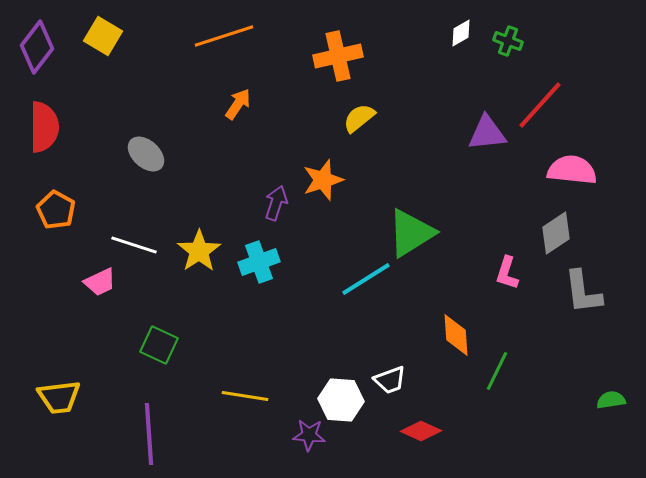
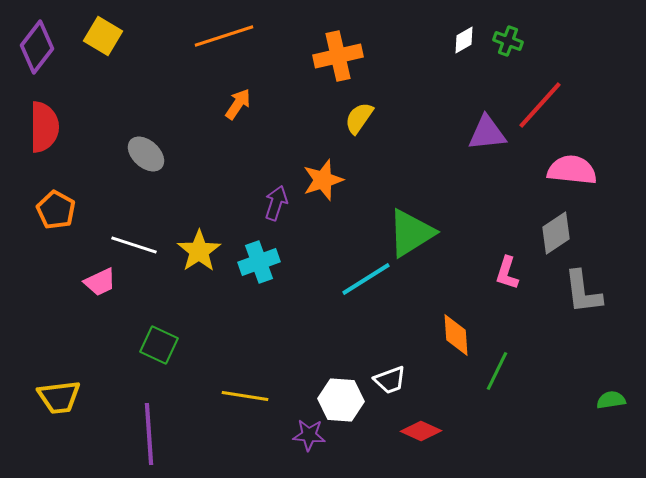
white diamond: moved 3 px right, 7 px down
yellow semicircle: rotated 16 degrees counterclockwise
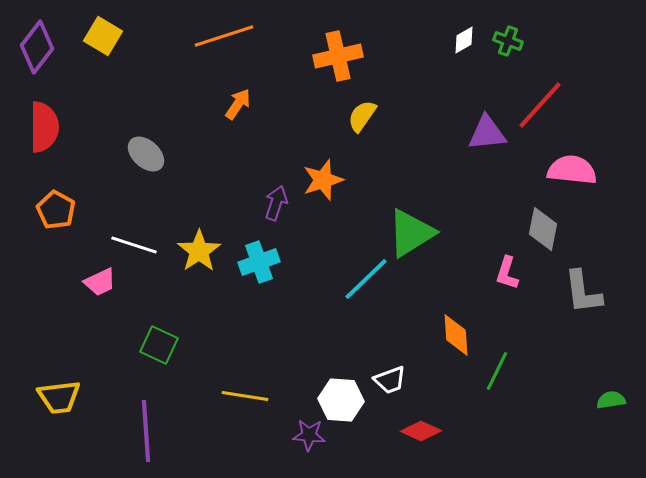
yellow semicircle: moved 3 px right, 2 px up
gray diamond: moved 13 px left, 4 px up; rotated 45 degrees counterclockwise
cyan line: rotated 12 degrees counterclockwise
purple line: moved 3 px left, 3 px up
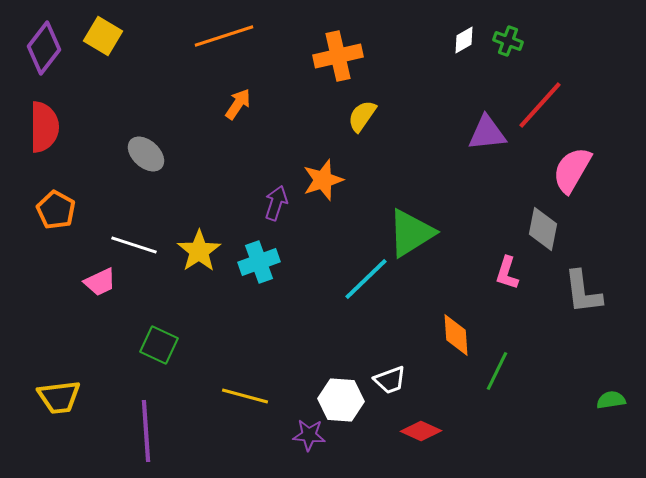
purple diamond: moved 7 px right, 1 px down
pink semicircle: rotated 66 degrees counterclockwise
yellow line: rotated 6 degrees clockwise
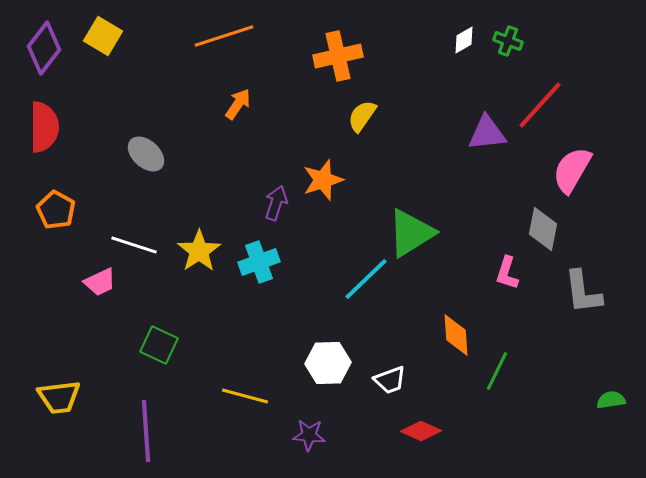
white hexagon: moved 13 px left, 37 px up; rotated 6 degrees counterclockwise
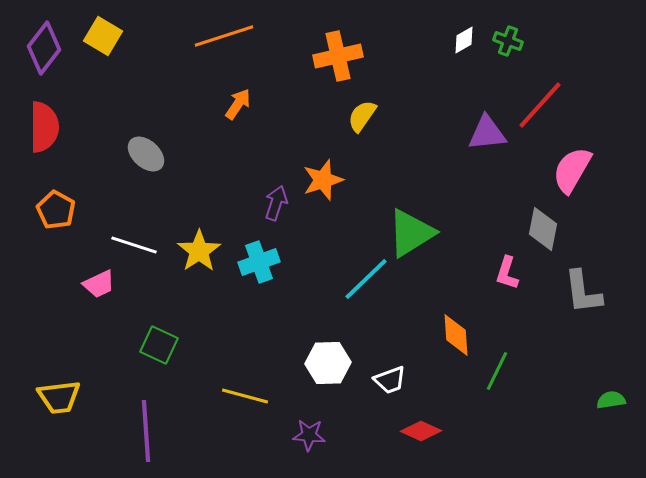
pink trapezoid: moved 1 px left, 2 px down
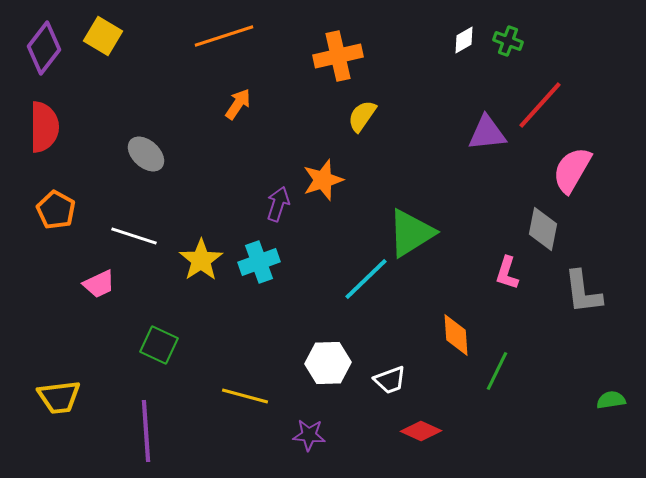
purple arrow: moved 2 px right, 1 px down
white line: moved 9 px up
yellow star: moved 2 px right, 9 px down
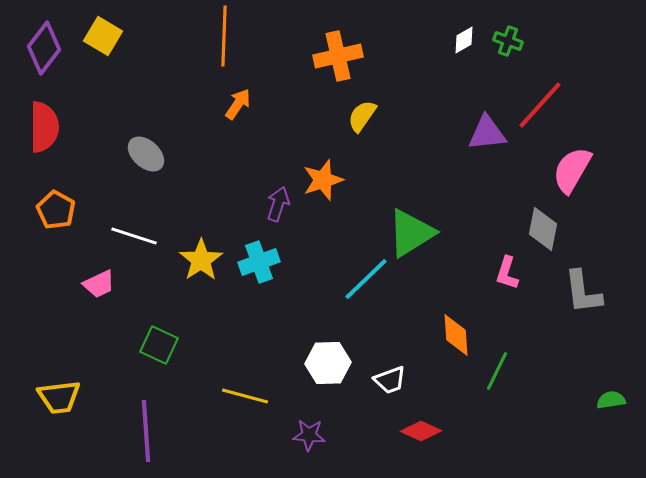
orange line: rotated 70 degrees counterclockwise
